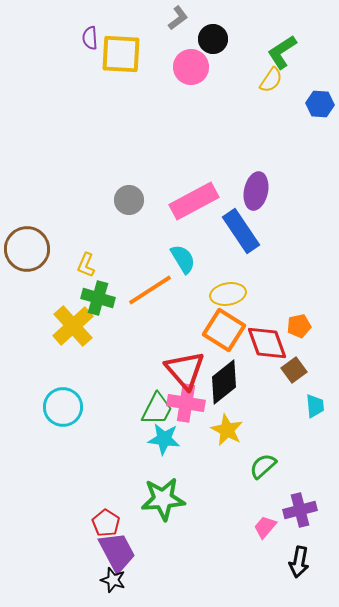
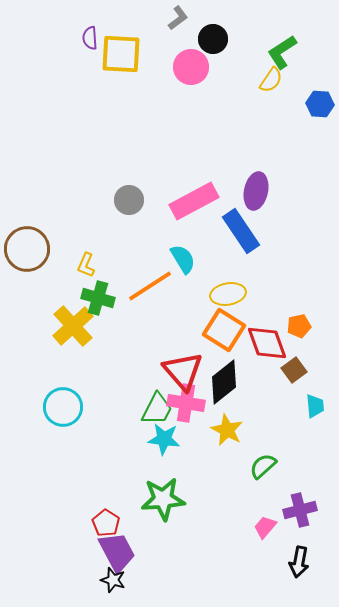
orange line: moved 4 px up
red triangle: moved 2 px left, 1 px down
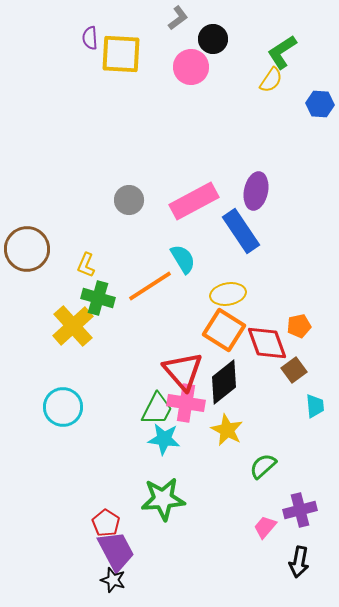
purple trapezoid: moved 1 px left, 1 px up
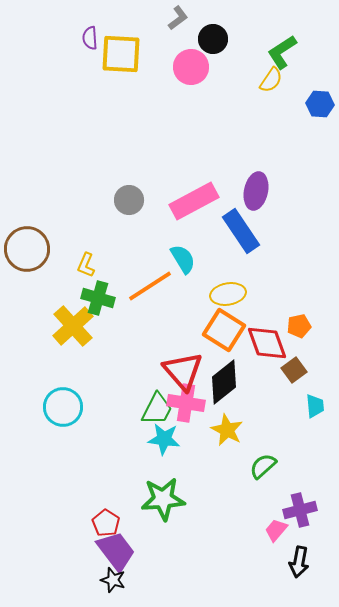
pink trapezoid: moved 11 px right, 3 px down
purple trapezoid: rotated 9 degrees counterclockwise
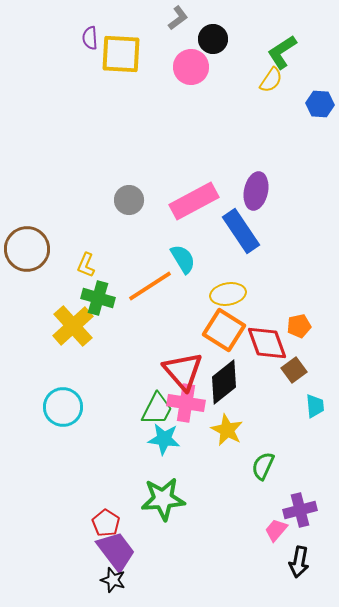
green semicircle: rotated 24 degrees counterclockwise
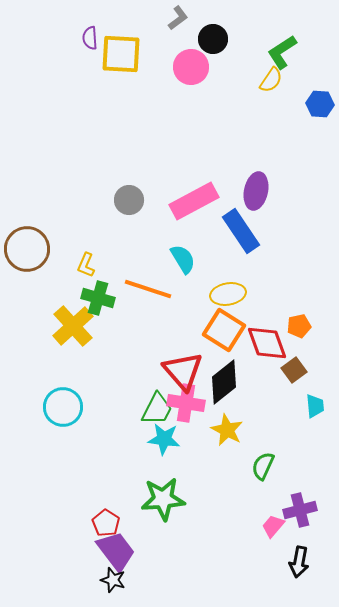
orange line: moved 2 px left, 3 px down; rotated 51 degrees clockwise
pink trapezoid: moved 3 px left, 4 px up
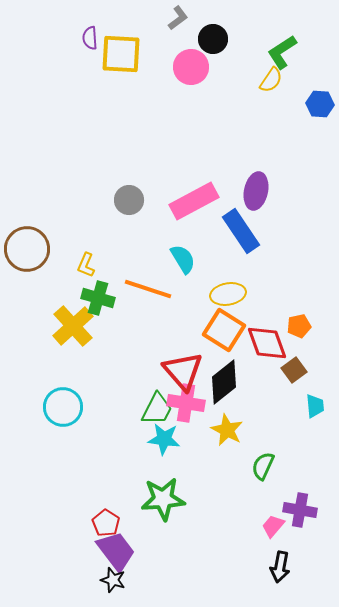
purple cross: rotated 24 degrees clockwise
black arrow: moved 19 px left, 5 px down
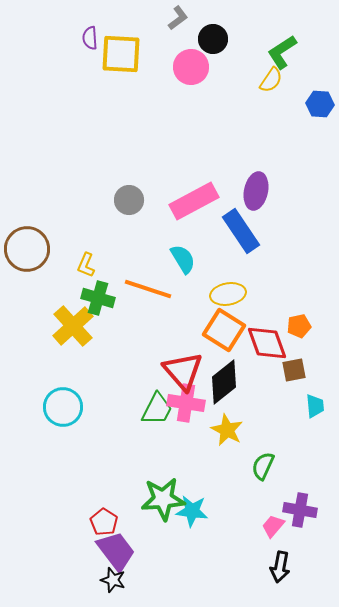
brown square: rotated 25 degrees clockwise
cyan star: moved 28 px right, 72 px down
red pentagon: moved 2 px left, 1 px up
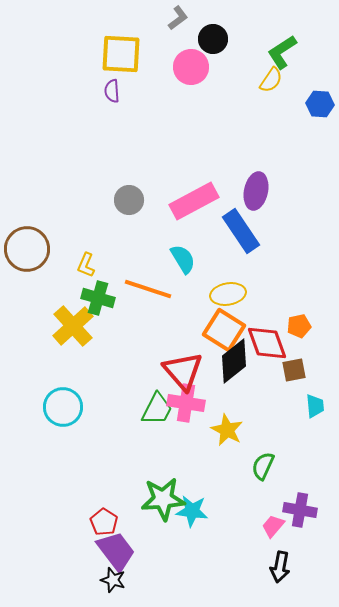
purple semicircle: moved 22 px right, 53 px down
black diamond: moved 10 px right, 21 px up
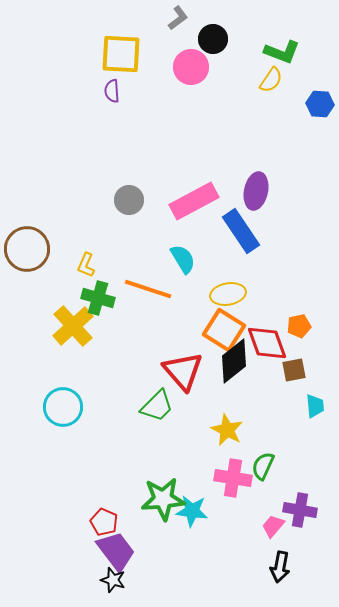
green L-shape: rotated 126 degrees counterclockwise
pink cross: moved 47 px right, 75 px down
green trapezoid: moved 3 px up; rotated 18 degrees clockwise
red pentagon: rotated 8 degrees counterclockwise
